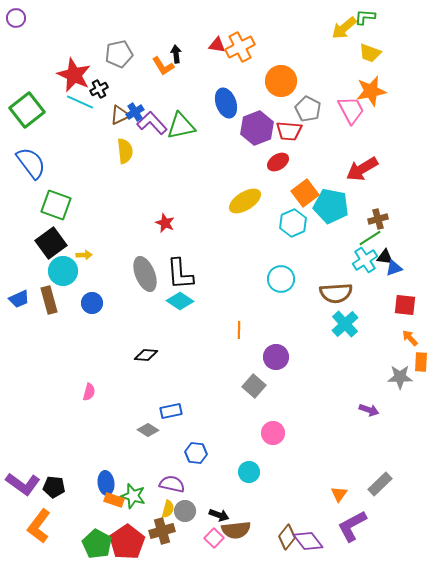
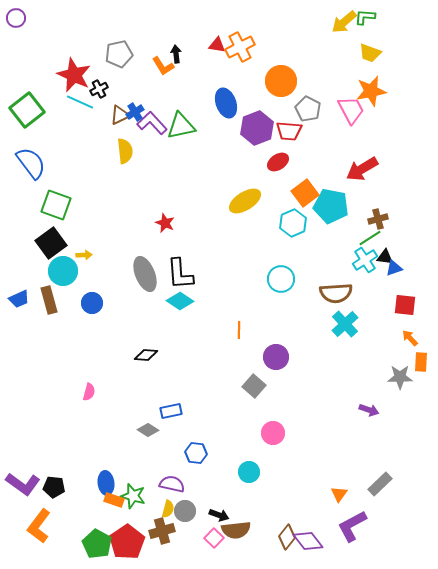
yellow arrow at (344, 28): moved 6 px up
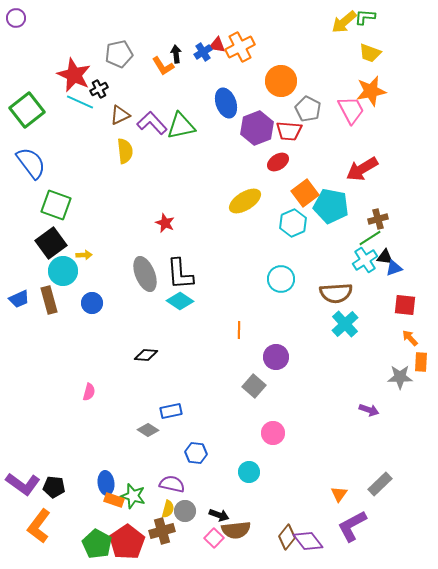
blue cross at (135, 112): moved 68 px right, 60 px up
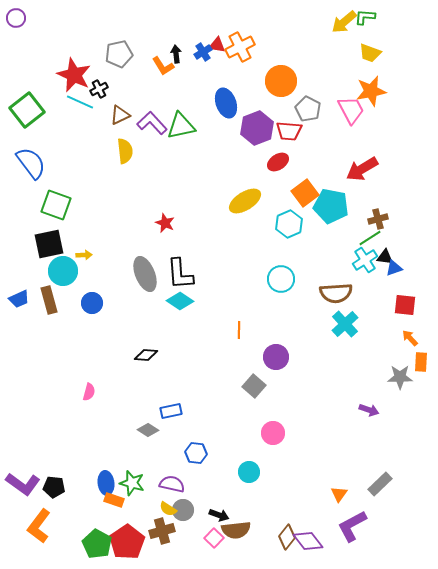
cyan hexagon at (293, 223): moved 4 px left, 1 px down
black square at (51, 243): moved 2 px left, 1 px down; rotated 24 degrees clockwise
green star at (133, 496): moved 1 px left, 13 px up
yellow semicircle at (168, 509): rotated 108 degrees clockwise
gray circle at (185, 511): moved 2 px left, 1 px up
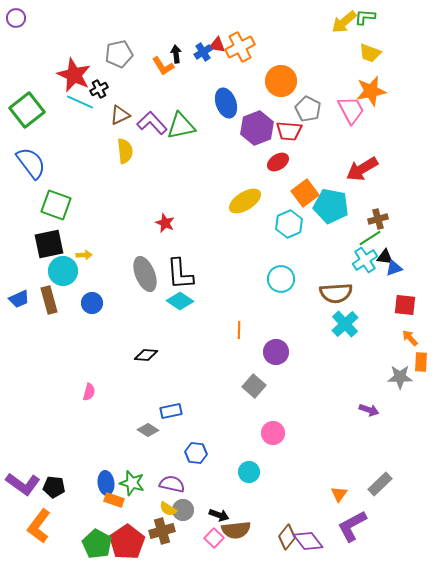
purple circle at (276, 357): moved 5 px up
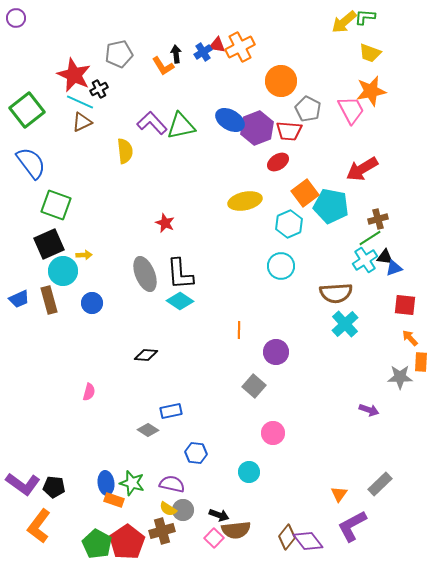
blue ellipse at (226, 103): moved 4 px right, 17 px down; rotated 40 degrees counterclockwise
brown triangle at (120, 115): moved 38 px left, 7 px down
yellow ellipse at (245, 201): rotated 20 degrees clockwise
black square at (49, 244): rotated 12 degrees counterclockwise
cyan circle at (281, 279): moved 13 px up
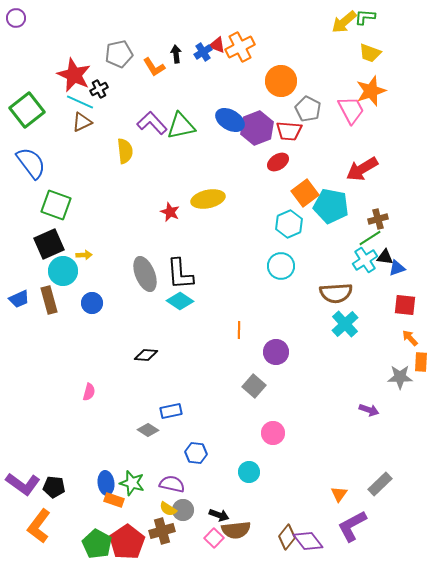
red triangle at (217, 45): rotated 12 degrees clockwise
orange L-shape at (163, 66): moved 9 px left, 1 px down
orange star at (371, 91): rotated 8 degrees counterclockwise
yellow ellipse at (245, 201): moved 37 px left, 2 px up
red star at (165, 223): moved 5 px right, 11 px up
blue triangle at (394, 268): moved 3 px right
